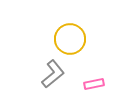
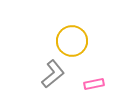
yellow circle: moved 2 px right, 2 px down
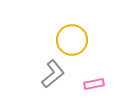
yellow circle: moved 1 px up
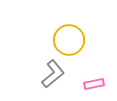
yellow circle: moved 3 px left
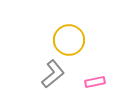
pink rectangle: moved 1 px right, 2 px up
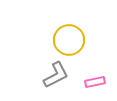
gray L-shape: moved 3 px right, 1 px down; rotated 12 degrees clockwise
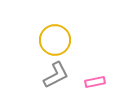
yellow circle: moved 14 px left
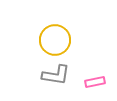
gray L-shape: rotated 36 degrees clockwise
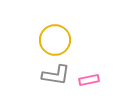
pink rectangle: moved 6 px left, 2 px up
